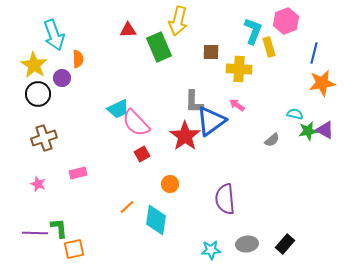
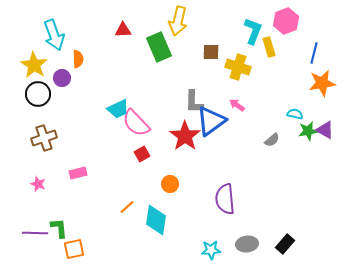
red triangle: moved 5 px left
yellow cross: moved 1 px left, 2 px up; rotated 15 degrees clockwise
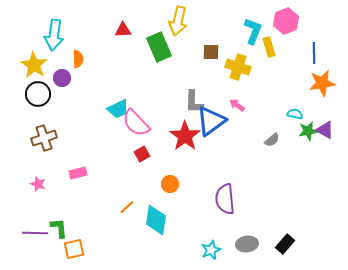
cyan arrow: rotated 28 degrees clockwise
blue line: rotated 15 degrees counterclockwise
cyan star: rotated 18 degrees counterclockwise
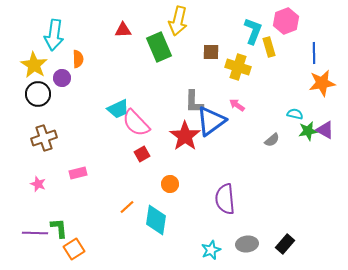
orange square: rotated 20 degrees counterclockwise
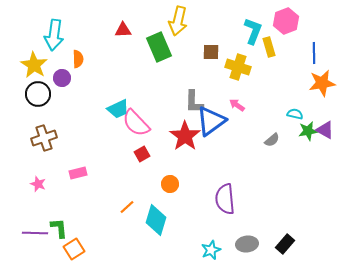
cyan diamond: rotated 8 degrees clockwise
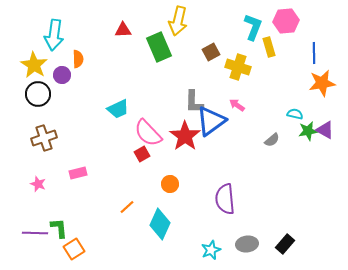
pink hexagon: rotated 15 degrees clockwise
cyan L-shape: moved 4 px up
brown square: rotated 30 degrees counterclockwise
purple circle: moved 3 px up
pink semicircle: moved 12 px right, 10 px down
cyan diamond: moved 4 px right, 4 px down; rotated 8 degrees clockwise
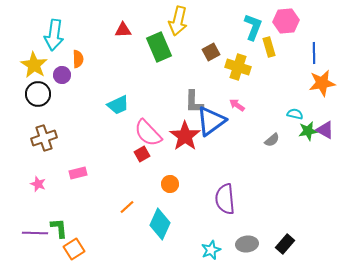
cyan trapezoid: moved 4 px up
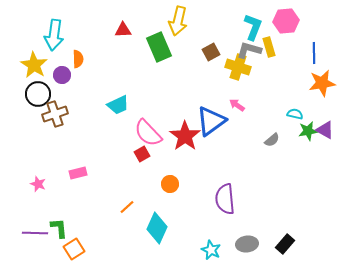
gray L-shape: moved 55 px right, 52 px up; rotated 105 degrees clockwise
brown cross: moved 11 px right, 24 px up
cyan diamond: moved 3 px left, 4 px down
cyan star: rotated 24 degrees counterclockwise
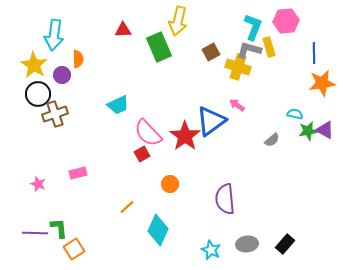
cyan diamond: moved 1 px right, 2 px down
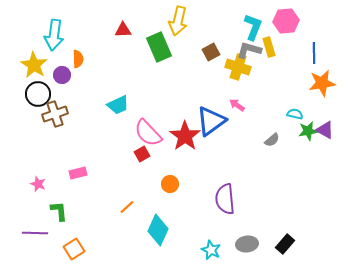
green L-shape: moved 17 px up
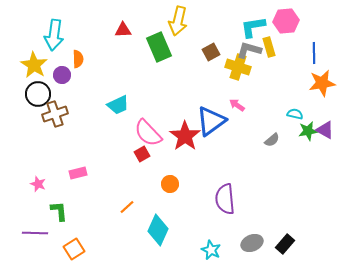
cyan L-shape: rotated 120 degrees counterclockwise
gray ellipse: moved 5 px right, 1 px up; rotated 15 degrees counterclockwise
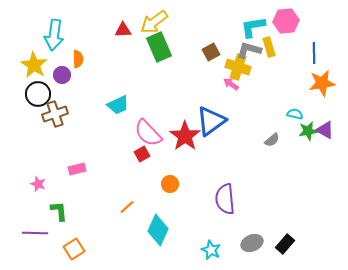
yellow arrow: moved 24 px left, 1 px down; rotated 40 degrees clockwise
pink arrow: moved 6 px left, 21 px up
pink rectangle: moved 1 px left, 4 px up
